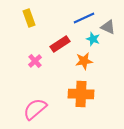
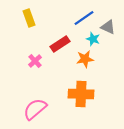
blue line: rotated 10 degrees counterclockwise
orange star: moved 1 px right, 2 px up
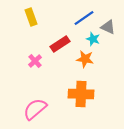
yellow rectangle: moved 2 px right, 1 px up
orange star: rotated 18 degrees clockwise
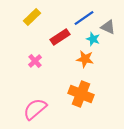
yellow rectangle: moved 1 px right; rotated 66 degrees clockwise
red rectangle: moved 7 px up
orange cross: rotated 20 degrees clockwise
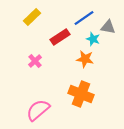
gray triangle: rotated 14 degrees counterclockwise
pink semicircle: moved 3 px right, 1 px down
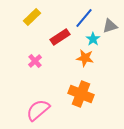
blue line: rotated 15 degrees counterclockwise
gray triangle: moved 2 px right, 1 px up; rotated 28 degrees counterclockwise
cyan star: rotated 16 degrees clockwise
orange star: moved 1 px up
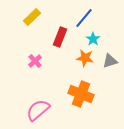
gray triangle: moved 35 px down
red rectangle: rotated 36 degrees counterclockwise
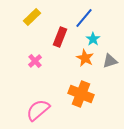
orange star: rotated 18 degrees clockwise
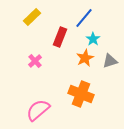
orange star: rotated 18 degrees clockwise
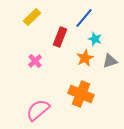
cyan star: moved 2 px right; rotated 16 degrees counterclockwise
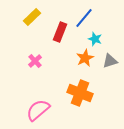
red rectangle: moved 5 px up
orange cross: moved 1 px left, 1 px up
